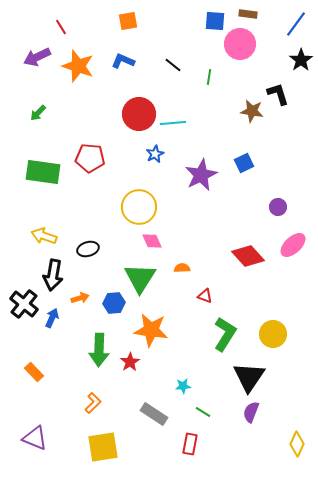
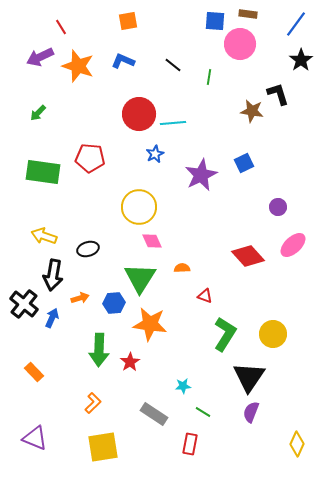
purple arrow at (37, 57): moved 3 px right
orange star at (151, 330): moved 1 px left, 6 px up
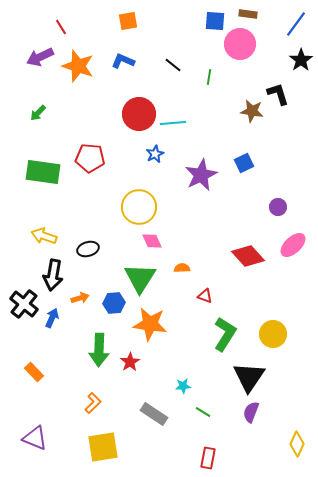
red rectangle at (190, 444): moved 18 px right, 14 px down
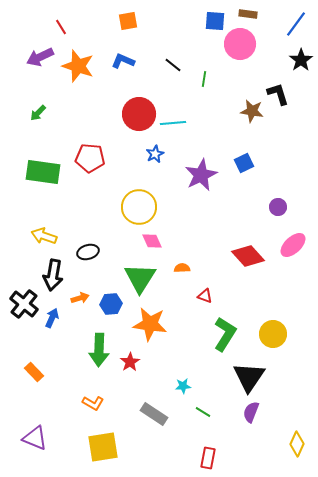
green line at (209, 77): moved 5 px left, 2 px down
black ellipse at (88, 249): moved 3 px down
blue hexagon at (114, 303): moved 3 px left, 1 px down
orange L-shape at (93, 403): rotated 75 degrees clockwise
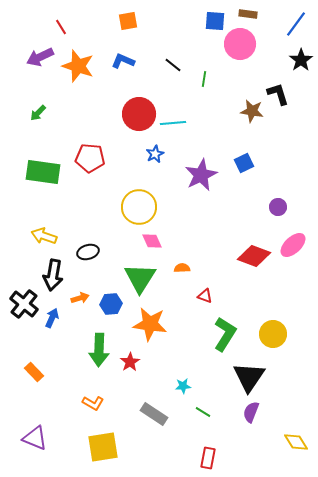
red diamond at (248, 256): moved 6 px right; rotated 28 degrees counterclockwise
yellow diamond at (297, 444): moved 1 px left, 2 px up; rotated 55 degrees counterclockwise
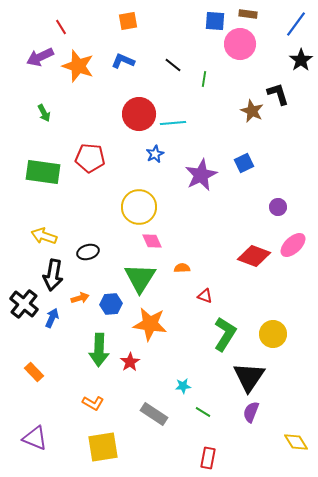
brown star at (252, 111): rotated 15 degrees clockwise
green arrow at (38, 113): moved 6 px right; rotated 72 degrees counterclockwise
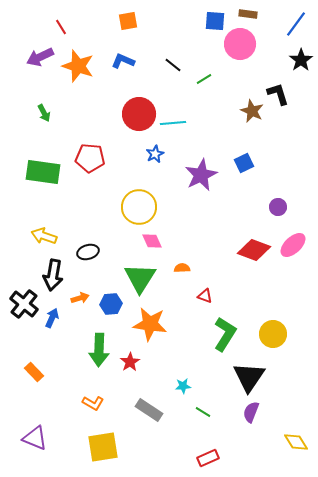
green line at (204, 79): rotated 49 degrees clockwise
red diamond at (254, 256): moved 6 px up
gray rectangle at (154, 414): moved 5 px left, 4 px up
red rectangle at (208, 458): rotated 55 degrees clockwise
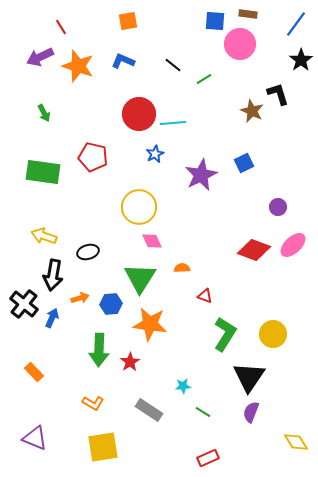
red pentagon at (90, 158): moved 3 px right, 1 px up; rotated 8 degrees clockwise
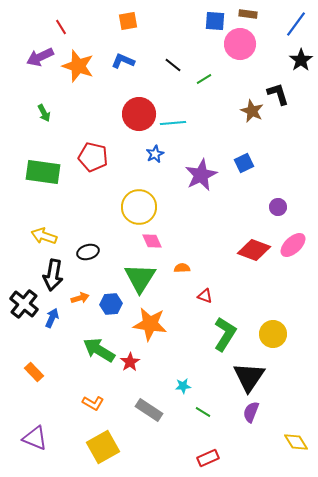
green arrow at (99, 350): rotated 120 degrees clockwise
yellow square at (103, 447): rotated 20 degrees counterclockwise
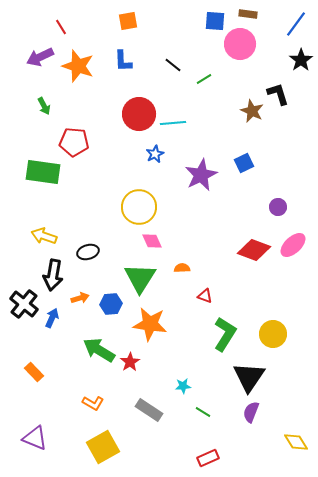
blue L-shape at (123, 61): rotated 115 degrees counterclockwise
green arrow at (44, 113): moved 7 px up
red pentagon at (93, 157): moved 19 px left, 15 px up; rotated 8 degrees counterclockwise
